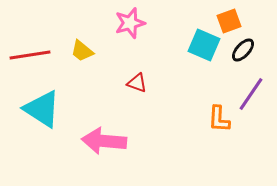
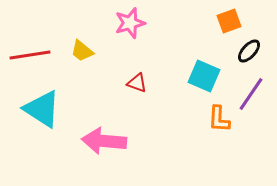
cyan square: moved 31 px down
black ellipse: moved 6 px right, 1 px down
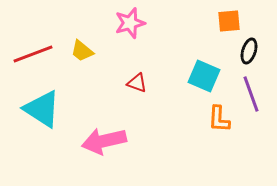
orange square: rotated 15 degrees clockwise
black ellipse: rotated 25 degrees counterclockwise
red line: moved 3 px right, 1 px up; rotated 12 degrees counterclockwise
purple line: rotated 54 degrees counterclockwise
pink arrow: rotated 18 degrees counterclockwise
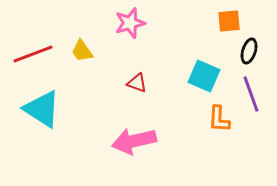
yellow trapezoid: rotated 15 degrees clockwise
pink arrow: moved 30 px right
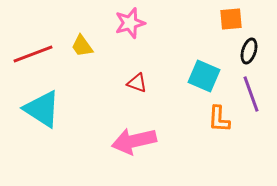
orange square: moved 2 px right, 2 px up
yellow trapezoid: moved 5 px up
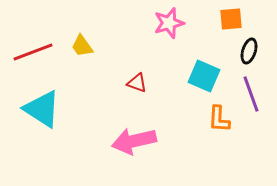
pink star: moved 39 px right
red line: moved 2 px up
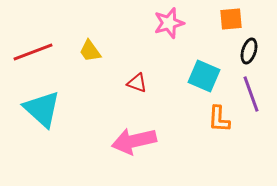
yellow trapezoid: moved 8 px right, 5 px down
cyan triangle: rotated 9 degrees clockwise
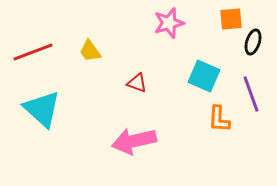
black ellipse: moved 4 px right, 9 px up
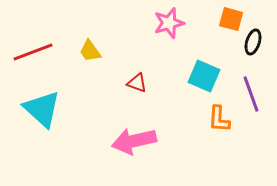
orange square: rotated 20 degrees clockwise
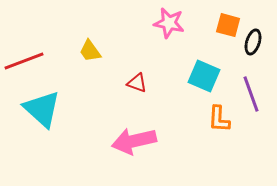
orange square: moved 3 px left, 6 px down
pink star: rotated 28 degrees clockwise
red line: moved 9 px left, 9 px down
